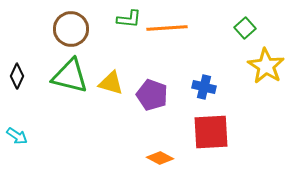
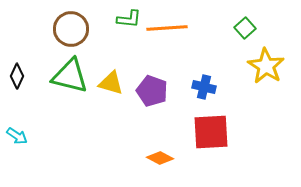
purple pentagon: moved 4 px up
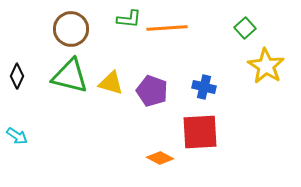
red square: moved 11 px left
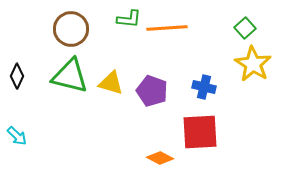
yellow star: moved 13 px left, 2 px up
cyan arrow: rotated 10 degrees clockwise
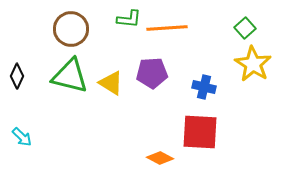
yellow triangle: rotated 16 degrees clockwise
purple pentagon: moved 18 px up; rotated 24 degrees counterclockwise
red square: rotated 6 degrees clockwise
cyan arrow: moved 5 px right, 1 px down
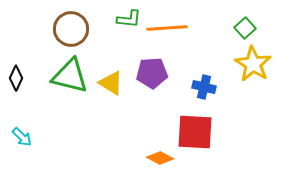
black diamond: moved 1 px left, 2 px down
red square: moved 5 px left
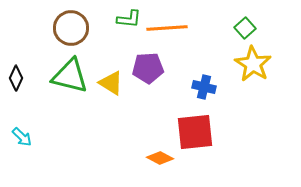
brown circle: moved 1 px up
purple pentagon: moved 4 px left, 5 px up
red square: rotated 9 degrees counterclockwise
